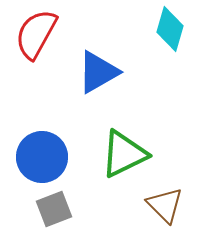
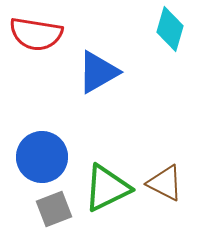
red semicircle: rotated 110 degrees counterclockwise
green triangle: moved 17 px left, 34 px down
brown triangle: moved 22 px up; rotated 18 degrees counterclockwise
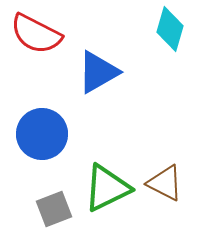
red semicircle: rotated 18 degrees clockwise
blue circle: moved 23 px up
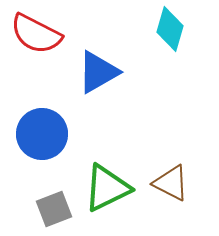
brown triangle: moved 6 px right
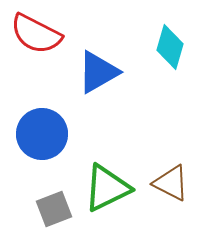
cyan diamond: moved 18 px down
